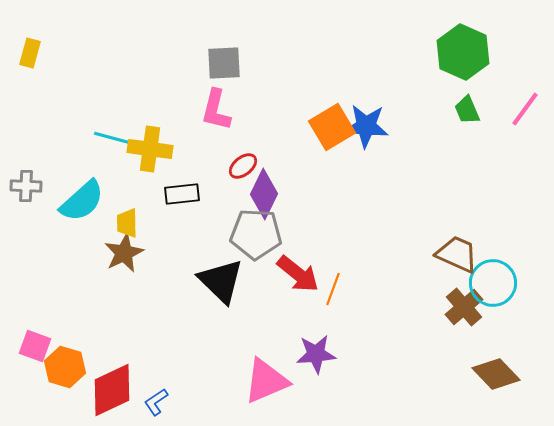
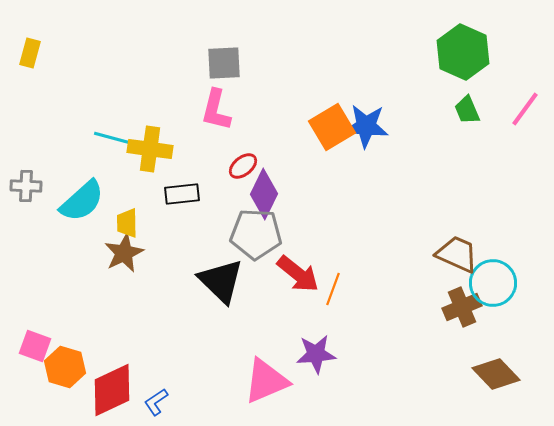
brown cross: moved 2 px left; rotated 18 degrees clockwise
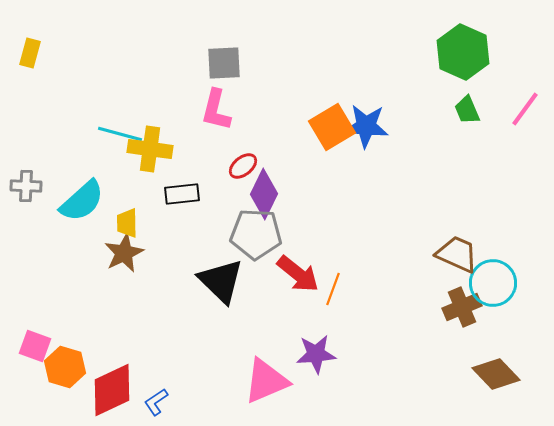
cyan line: moved 4 px right, 5 px up
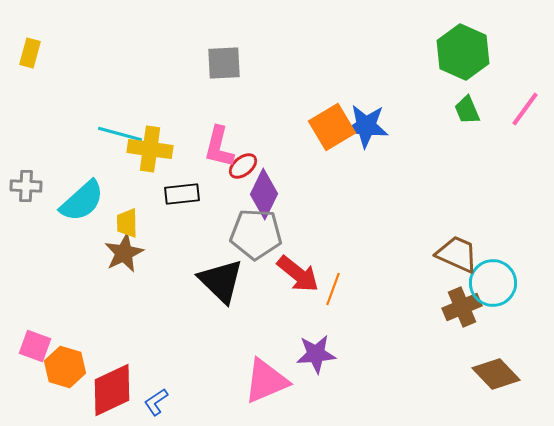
pink L-shape: moved 3 px right, 37 px down
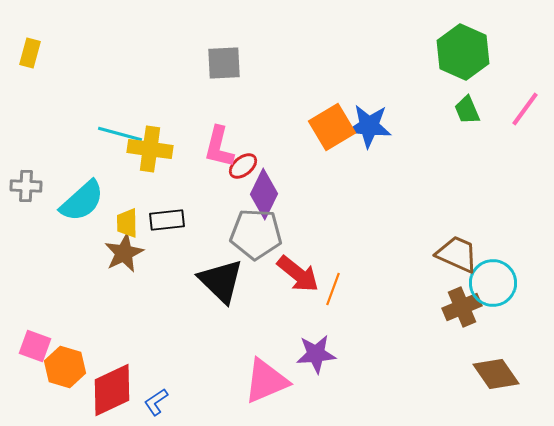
blue star: moved 3 px right
black rectangle: moved 15 px left, 26 px down
brown diamond: rotated 9 degrees clockwise
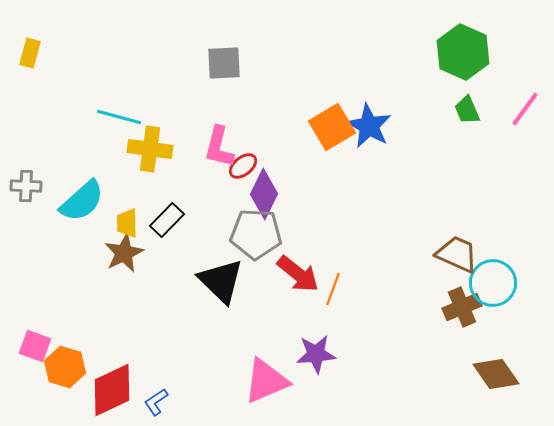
blue star: rotated 24 degrees clockwise
cyan line: moved 1 px left, 17 px up
black rectangle: rotated 40 degrees counterclockwise
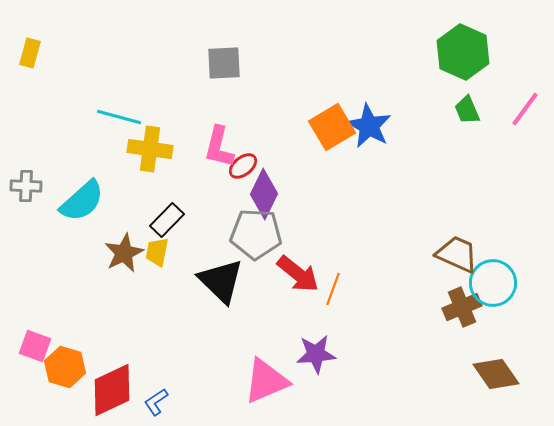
yellow trapezoid: moved 30 px right, 29 px down; rotated 12 degrees clockwise
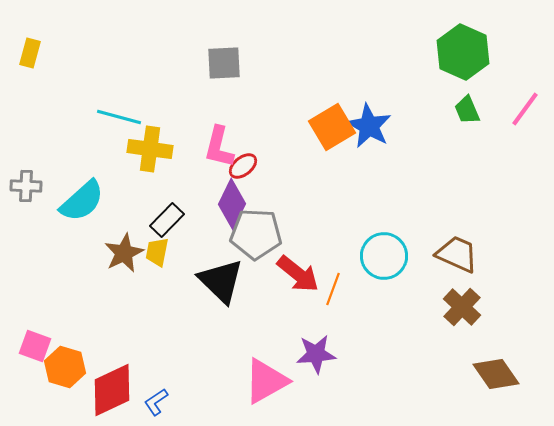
purple diamond: moved 32 px left, 10 px down
cyan circle: moved 109 px left, 27 px up
brown cross: rotated 24 degrees counterclockwise
pink triangle: rotated 6 degrees counterclockwise
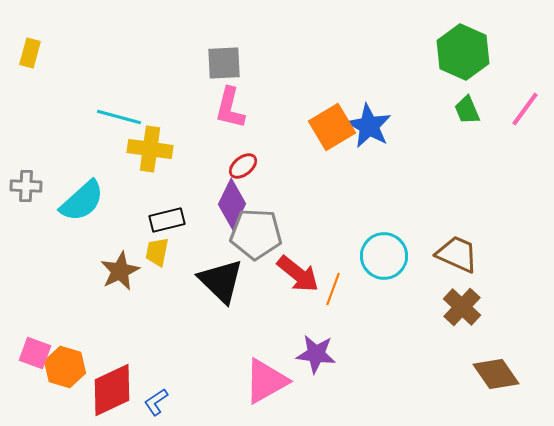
pink L-shape: moved 11 px right, 39 px up
black rectangle: rotated 32 degrees clockwise
brown star: moved 4 px left, 18 px down
pink square: moved 7 px down
purple star: rotated 12 degrees clockwise
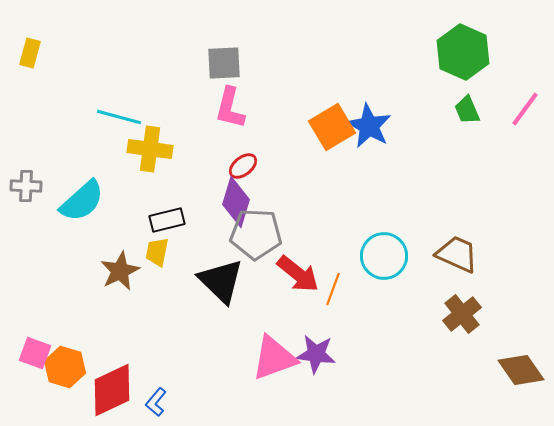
purple diamond: moved 4 px right, 2 px up; rotated 9 degrees counterclockwise
brown cross: moved 7 px down; rotated 9 degrees clockwise
brown diamond: moved 25 px right, 4 px up
pink triangle: moved 8 px right, 23 px up; rotated 9 degrees clockwise
blue L-shape: rotated 16 degrees counterclockwise
